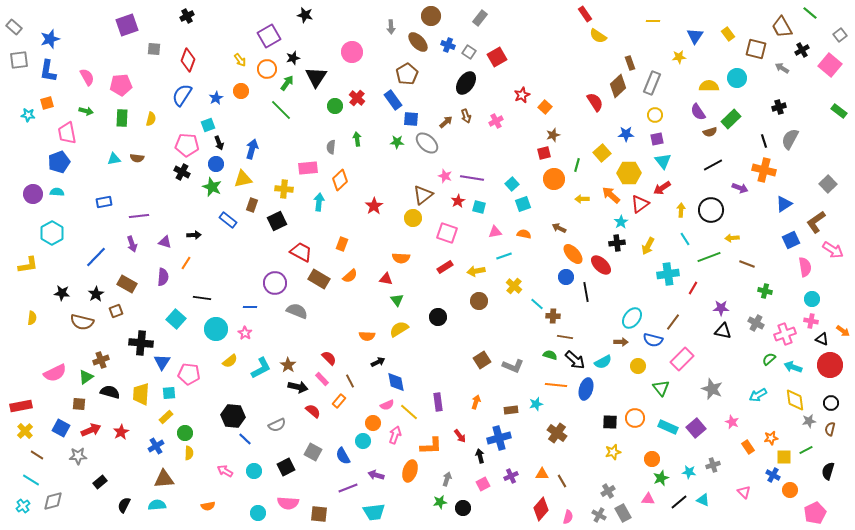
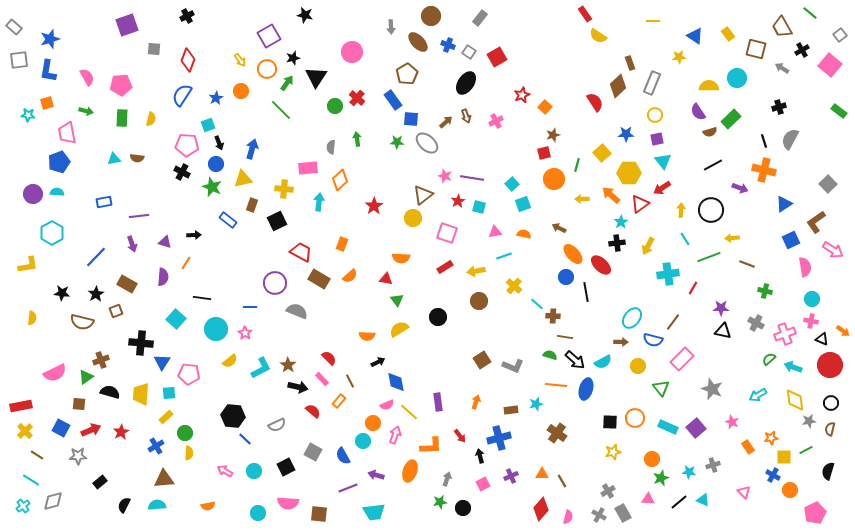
blue triangle at (695, 36): rotated 30 degrees counterclockwise
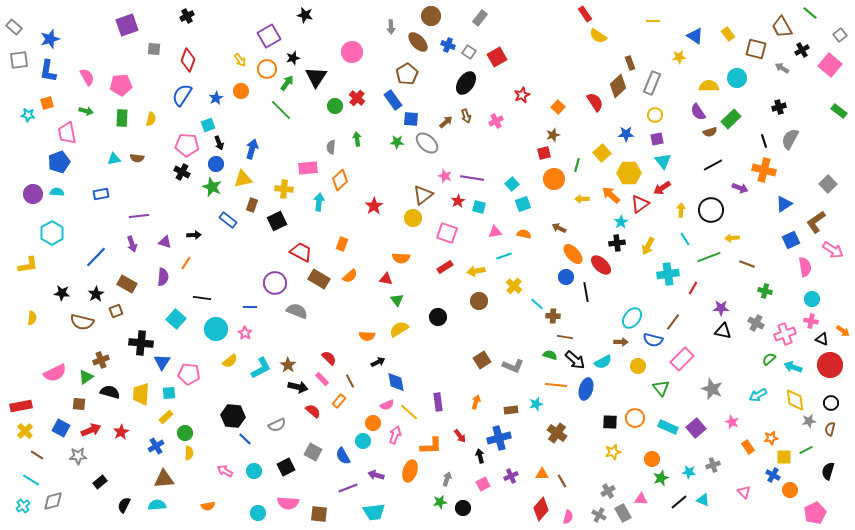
orange square at (545, 107): moved 13 px right
blue rectangle at (104, 202): moved 3 px left, 8 px up
pink triangle at (648, 499): moved 7 px left
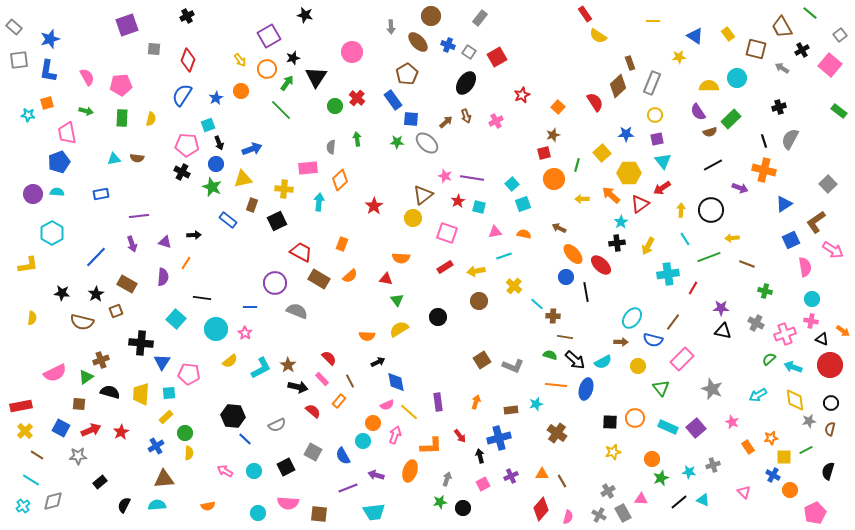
blue arrow at (252, 149): rotated 54 degrees clockwise
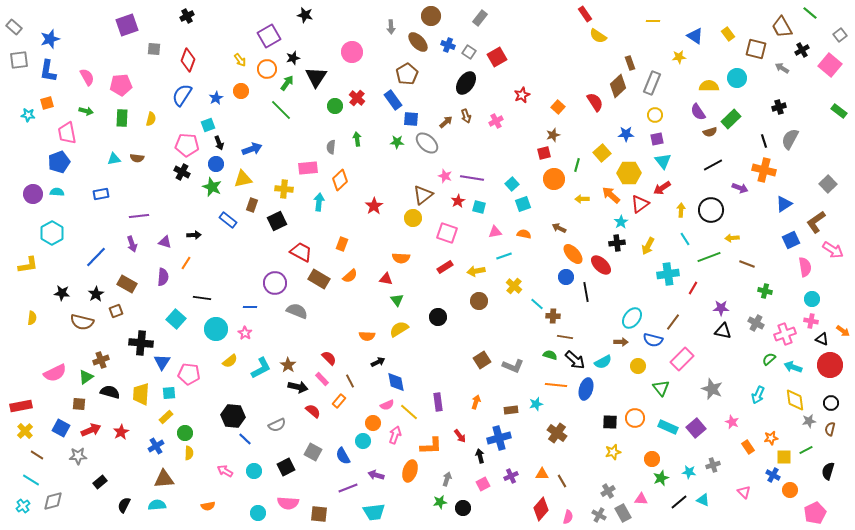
cyan arrow at (758, 395): rotated 36 degrees counterclockwise
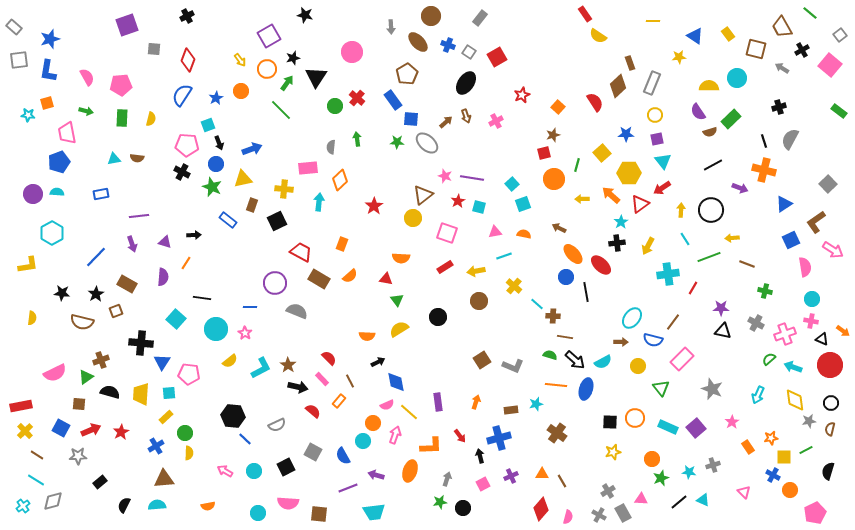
pink star at (732, 422): rotated 16 degrees clockwise
cyan line at (31, 480): moved 5 px right
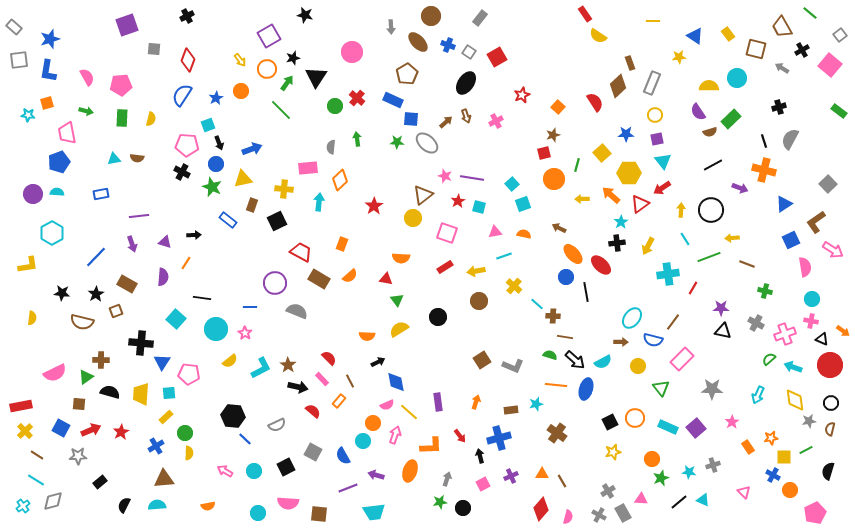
blue rectangle at (393, 100): rotated 30 degrees counterclockwise
brown cross at (101, 360): rotated 21 degrees clockwise
gray star at (712, 389): rotated 20 degrees counterclockwise
black square at (610, 422): rotated 28 degrees counterclockwise
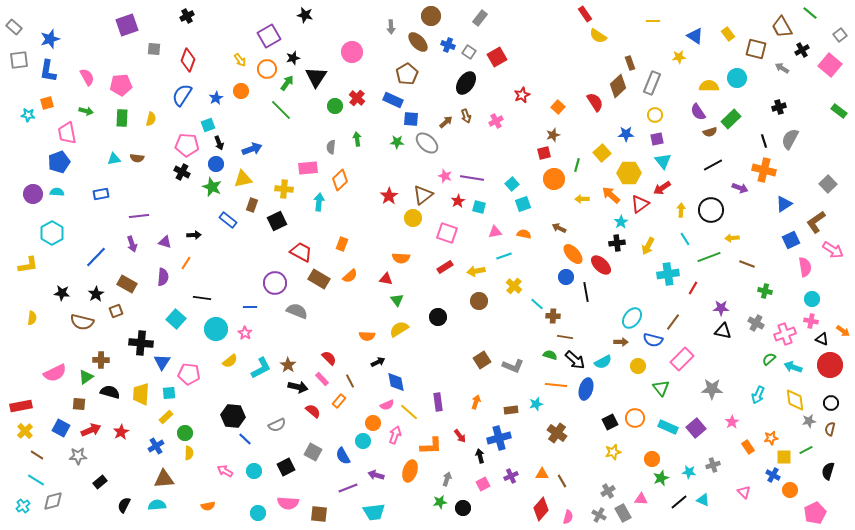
red star at (374, 206): moved 15 px right, 10 px up
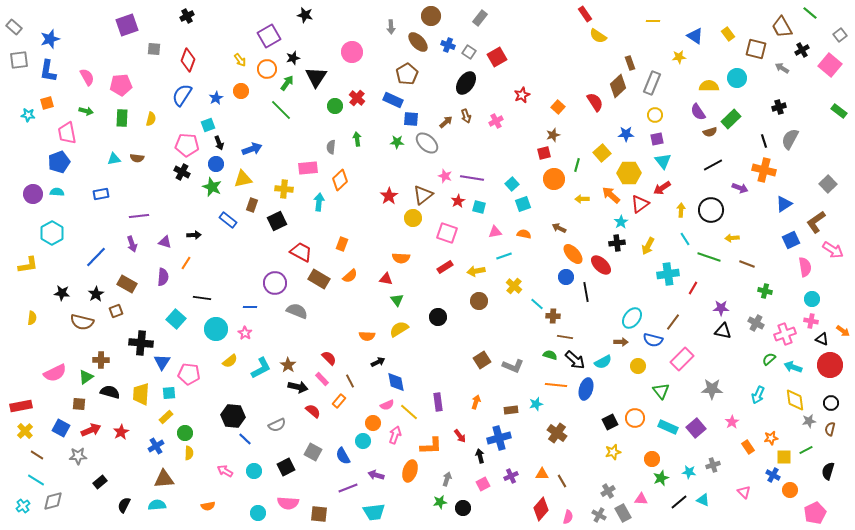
green line at (709, 257): rotated 40 degrees clockwise
green triangle at (661, 388): moved 3 px down
